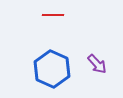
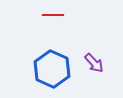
purple arrow: moved 3 px left, 1 px up
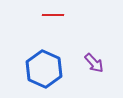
blue hexagon: moved 8 px left
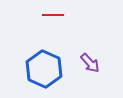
purple arrow: moved 4 px left
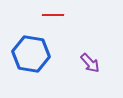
blue hexagon: moved 13 px left, 15 px up; rotated 15 degrees counterclockwise
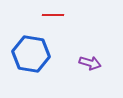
purple arrow: rotated 30 degrees counterclockwise
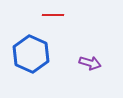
blue hexagon: rotated 15 degrees clockwise
